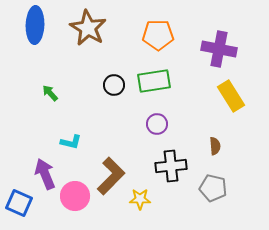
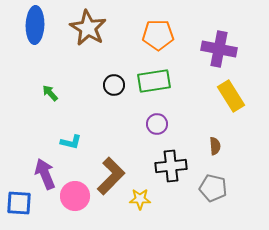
blue square: rotated 20 degrees counterclockwise
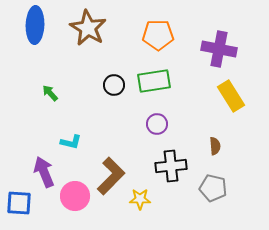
purple arrow: moved 1 px left, 2 px up
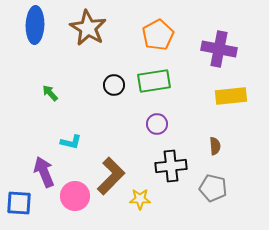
orange pentagon: rotated 28 degrees counterclockwise
yellow rectangle: rotated 64 degrees counterclockwise
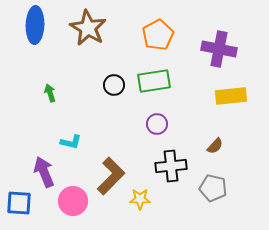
green arrow: rotated 24 degrees clockwise
brown semicircle: rotated 48 degrees clockwise
pink circle: moved 2 px left, 5 px down
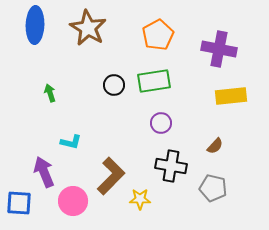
purple circle: moved 4 px right, 1 px up
black cross: rotated 16 degrees clockwise
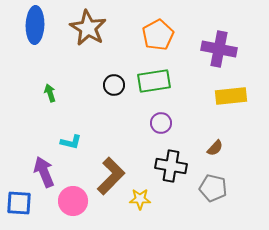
brown semicircle: moved 2 px down
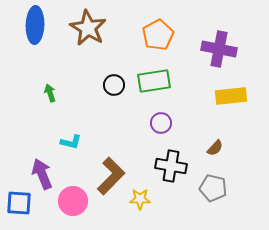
purple arrow: moved 2 px left, 2 px down
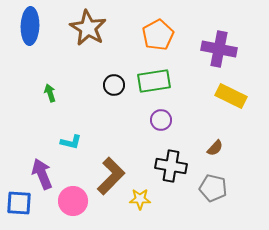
blue ellipse: moved 5 px left, 1 px down
yellow rectangle: rotated 32 degrees clockwise
purple circle: moved 3 px up
